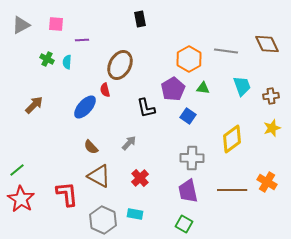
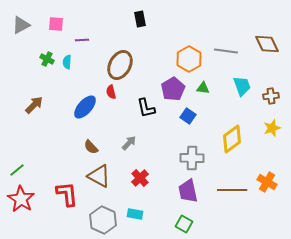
red semicircle: moved 6 px right, 2 px down
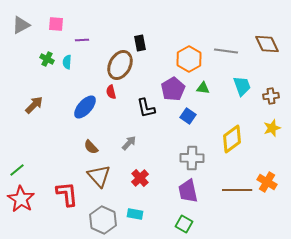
black rectangle: moved 24 px down
brown triangle: rotated 20 degrees clockwise
brown line: moved 5 px right
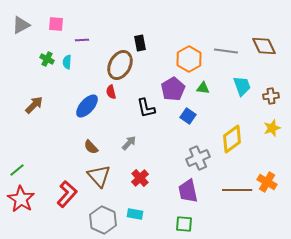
brown diamond: moved 3 px left, 2 px down
blue ellipse: moved 2 px right, 1 px up
gray cross: moved 6 px right; rotated 25 degrees counterclockwise
red L-shape: rotated 48 degrees clockwise
green square: rotated 24 degrees counterclockwise
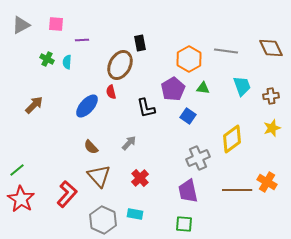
brown diamond: moved 7 px right, 2 px down
